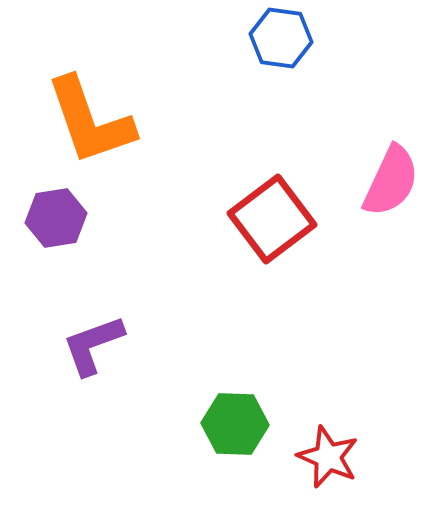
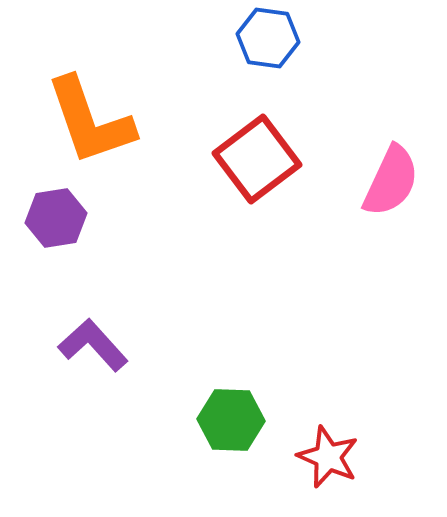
blue hexagon: moved 13 px left
red square: moved 15 px left, 60 px up
purple L-shape: rotated 68 degrees clockwise
green hexagon: moved 4 px left, 4 px up
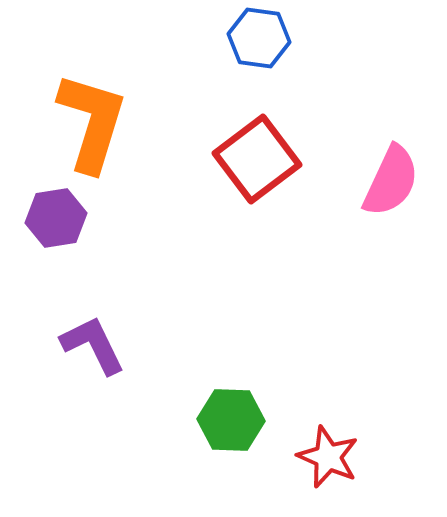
blue hexagon: moved 9 px left
orange L-shape: moved 2 px right, 1 px down; rotated 144 degrees counterclockwise
purple L-shape: rotated 16 degrees clockwise
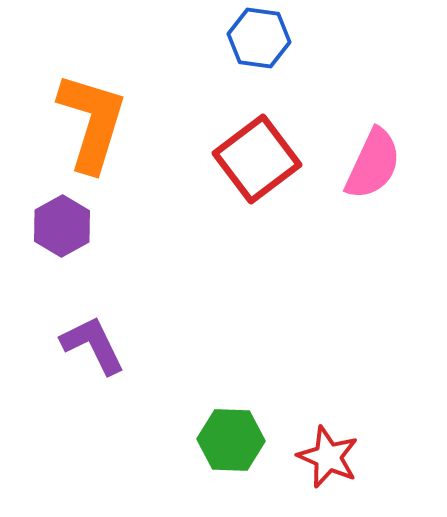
pink semicircle: moved 18 px left, 17 px up
purple hexagon: moved 6 px right, 8 px down; rotated 20 degrees counterclockwise
green hexagon: moved 20 px down
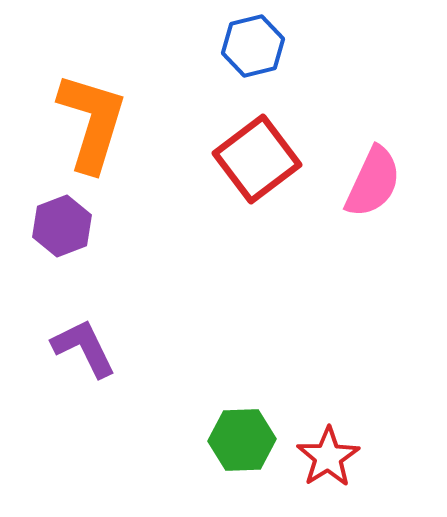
blue hexagon: moved 6 px left, 8 px down; rotated 22 degrees counterclockwise
pink semicircle: moved 18 px down
purple hexagon: rotated 8 degrees clockwise
purple L-shape: moved 9 px left, 3 px down
green hexagon: moved 11 px right; rotated 4 degrees counterclockwise
red star: rotated 16 degrees clockwise
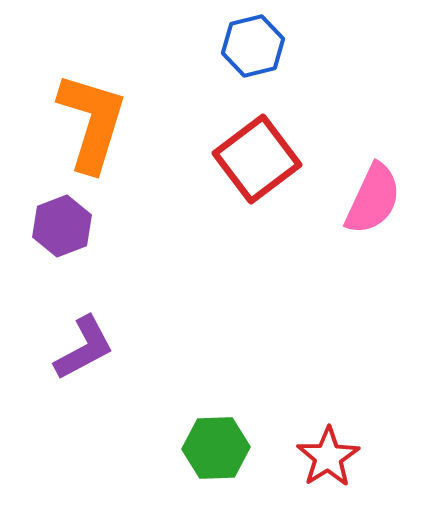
pink semicircle: moved 17 px down
purple L-shape: rotated 88 degrees clockwise
green hexagon: moved 26 px left, 8 px down
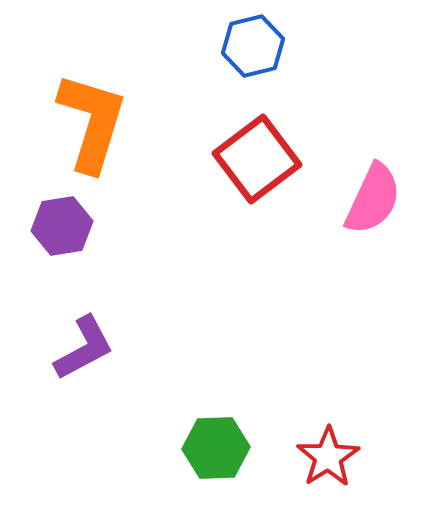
purple hexagon: rotated 12 degrees clockwise
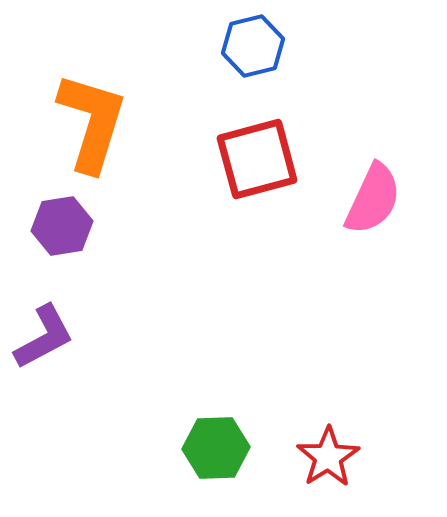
red square: rotated 22 degrees clockwise
purple L-shape: moved 40 px left, 11 px up
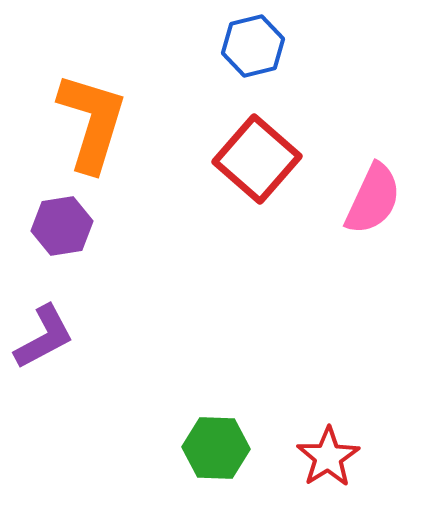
red square: rotated 34 degrees counterclockwise
green hexagon: rotated 4 degrees clockwise
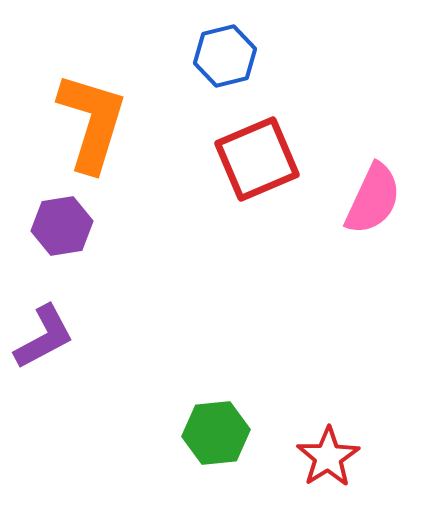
blue hexagon: moved 28 px left, 10 px down
red square: rotated 26 degrees clockwise
green hexagon: moved 15 px up; rotated 8 degrees counterclockwise
